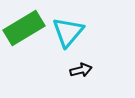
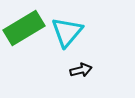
cyan triangle: moved 1 px left
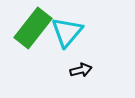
green rectangle: moved 9 px right; rotated 21 degrees counterclockwise
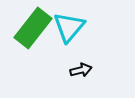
cyan triangle: moved 2 px right, 5 px up
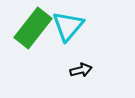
cyan triangle: moved 1 px left, 1 px up
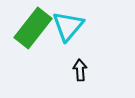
black arrow: moved 1 px left; rotated 80 degrees counterclockwise
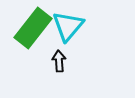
black arrow: moved 21 px left, 9 px up
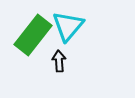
green rectangle: moved 7 px down
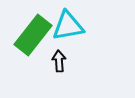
cyan triangle: rotated 40 degrees clockwise
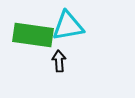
green rectangle: rotated 60 degrees clockwise
